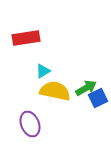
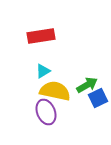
red rectangle: moved 15 px right, 2 px up
green arrow: moved 1 px right, 3 px up
purple ellipse: moved 16 px right, 12 px up
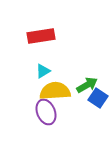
yellow semicircle: rotated 16 degrees counterclockwise
blue square: rotated 30 degrees counterclockwise
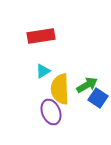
yellow semicircle: moved 5 px right, 2 px up; rotated 88 degrees counterclockwise
purple ellipse: moved 5 px right
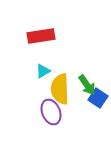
green arrow: rotated 85 degrees clockwise
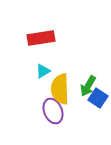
red rectangle: moved 2 px down
green arrow: moved 1 px right, 1 px down; rotated 65 degrees clockwise
purple ellipse: moved 2 px right, 1 px up
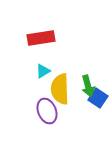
green arrow: rotated 45 degrees counterclockwise
purple ellipse: moved 6 px left
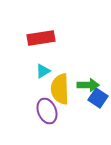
green arrow: moved 1 px up; rotated 75 degrees counterclockwise
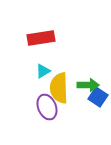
yellow semicircle: moved 1 px left, 1 px up
blue square: moved 1 px up
purple ellipse: moved 4 px up
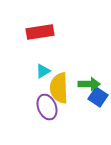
red rectangle: moved 1 px left, 6 px up
green arrow: moved 1 px right, 1 px up
